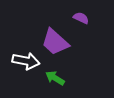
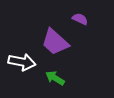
purple semicircle: moved 1 px left, 1 px down
white arrow: moved 4 px left, 1 px down
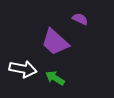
white arrow: moved 1 px right, 7 px down
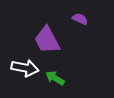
purple trapezoid: moved 8 px left, 2 px up; rotated 20 degrees clockwise
white arrow: moved 2 px right, 1 px up
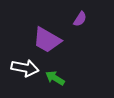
purple semicircle: rotated 98 degrees clockwise
purple trapezoid: rotated 32 degrees counterclockwise
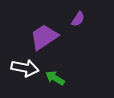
purple semicircle: moved 2 px left
purple trapezoid: moved 3 px left, 3 px up; rotated 116 degrees clockwise
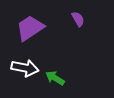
purple semicircle: rotated 63 degrees counterclockwise
purple trapezoid: moved 14 px left, 9 px up
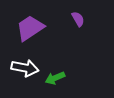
green arrow: rotated 54 degrees counterclockwise
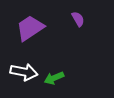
white arrow: moved 1 px left, 4 px down
green arrow: moved 1 px left
